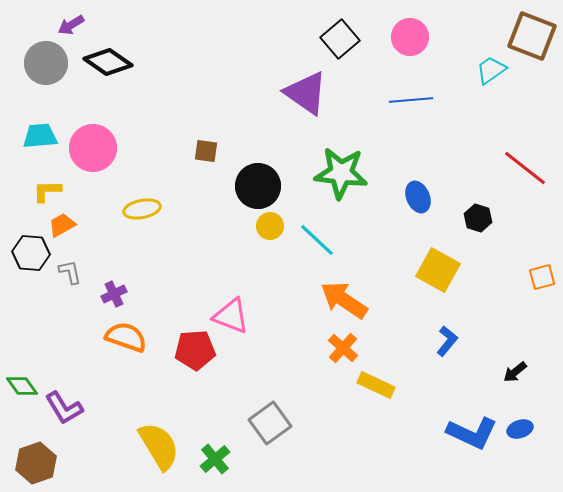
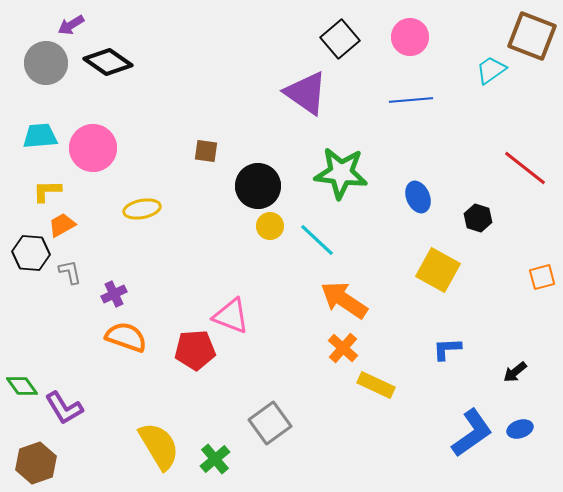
blue L-shape at (447, 341): moved 8 px down; rotated 132 degrees counterclockwise
blue L-shape at (472, 433): rotated 60 degrees counterclockwise
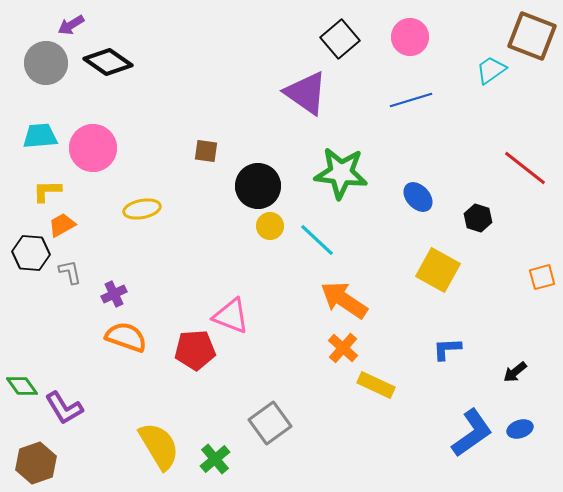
blue line at (411, 100): rotated 12 degrees counterclockwise
blue ellipse at (418, 197): rotated 20 degrees counterclockwise
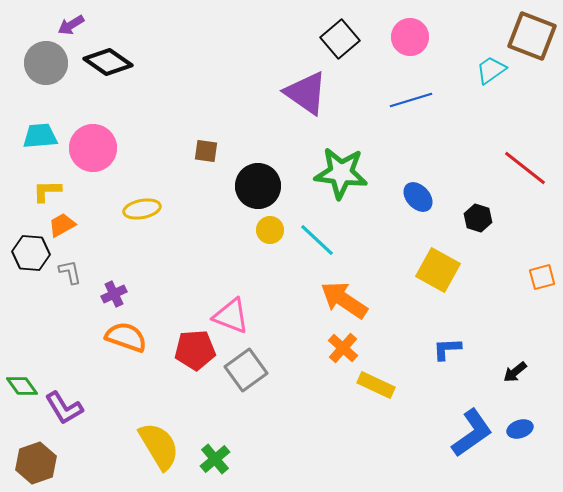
yellow circle at (270, 226): moved 4 px down
gray square at (270, 423): moved 24 px left, 53 px up
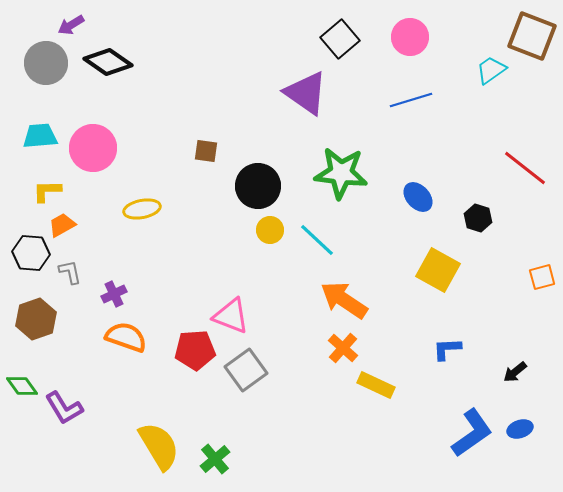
brown hexagon at (36, 463): moved 144 px up
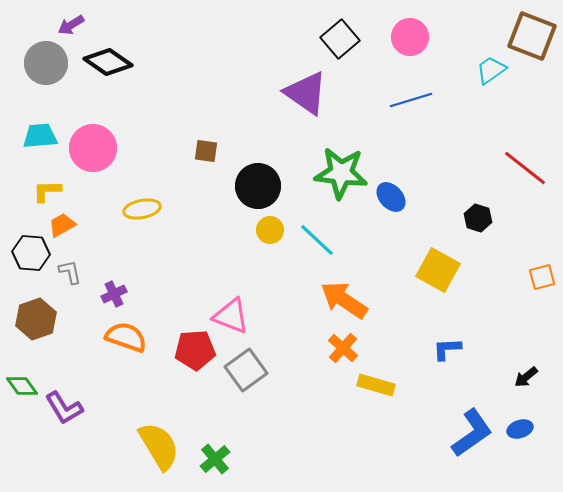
blue ellipse at (418, 197): moved 27 px left
black arrow at (515, 372): moved 11 px right, 5 px down
yellow rectangle at (376, 385): rotated 9 degrees counterclockwise
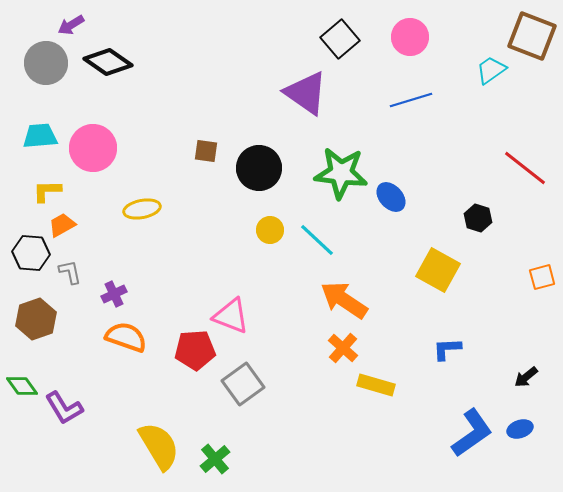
black circle at (258, 186): moved 1 px right, 18 px up
gray square at (246, 370): moved 3 px left, 14 px down
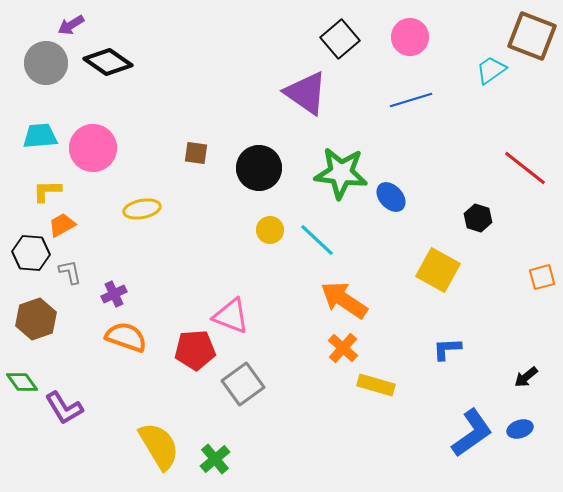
brown square at (206, 151): moved 10 px left, 2 px down
green diamond at (22, 386): moved 4 px up
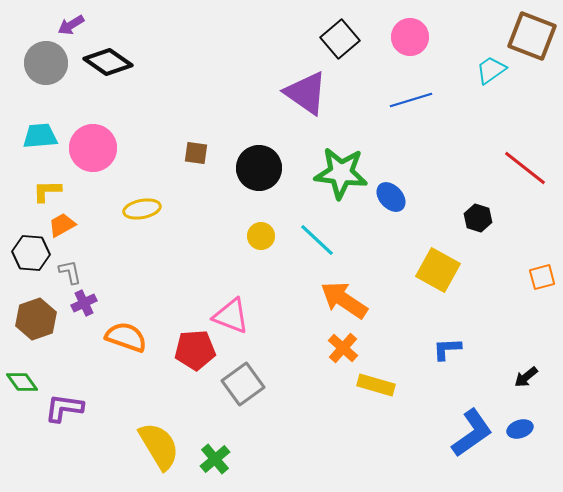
yellow circle at (270, 230): moved 9 px left, 6 px down
purple cross at (114, 294): moved 30 px left, 9 px down
purple L-shape at (64, 408): rotated 129 degrees clockwise
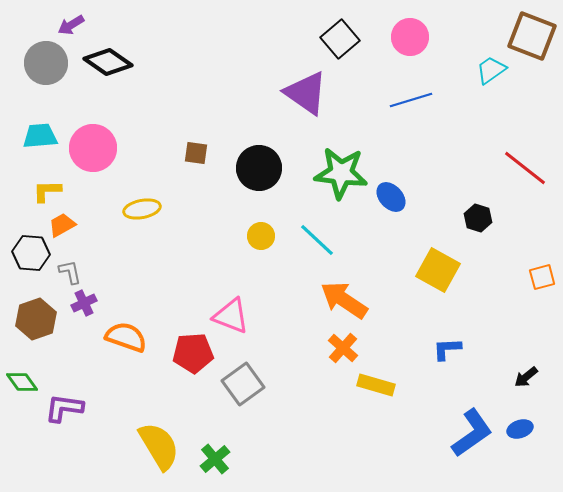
red pentagon at (195, 350): moved 2 px left, 3 px down
